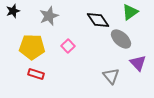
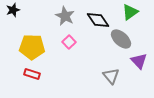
black star: moved 1 px up
gray star: moved 16 px right; rotated 24 degrees counterclockwise
pink square: moved 1 px right, 4 px up
purple triangle: moved 1 px right, 2 px up
red rectangle: moved 4 px left
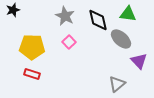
green triangle: moved 2 px left, 2 px down; rotated 42 degrees clockwise
black diamond: rotated 20 degrees clockwise
gray triangle: moved 6 px right, 8 px down; rotated 30 degrees clockwise
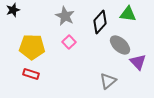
black diamond: moved 2 px right, 2 px down; rotated 55 degrees clockwise
gray ellipse: moved 1 px left, 6 px down
purple triangle: moved 1 px left, 1 px down
red rectangle: moved 1 px left
gray triangle: moved 9 px left, 3 px up
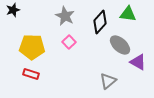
purple triangle: rotated 18 degrees counterclockwise
